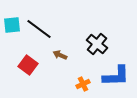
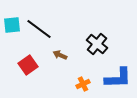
red square: rotated 18 degrees clockwise
blue L-shape: moved 2 px right, 2 px down
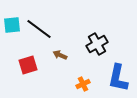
black cross: rotated 20 degrees clockwise
red square: rotated 18 degrees clockwise
blue L-shape: rotated 104 degrees clockwise
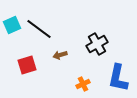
cyan square: rotated 18 degrees counterclockwise
brown arrow: rotated 40 degrees counterclockwise
red square: moved 1 px left
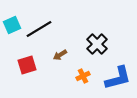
black line: rotated 68 degrees counterclockwise
black cross: rotated 15 degrees counterclockwise
brown arrow: rotated 16 degrees counterclockwise
blue L-shape: rotated 116 degrees counterclockwise
orange cross: moved 8 px up
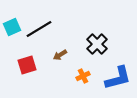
cyan square: moved 2 px down
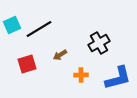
cyan square: moved 2 px up
black cross: moved 2 px right, 1 px up; rotated 15 degrees clockwise
red square: moved 1 px up
orange cross: moved 2 px left, 1 px up; rotated 24 degrees clockwise
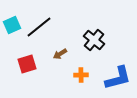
black line: moved 2 px up; rotated 8 degrees counterclockwise
black cross: moved 5 px left, 3 px up; rotated 20 degrees counterclockwise
brown arrow: moved 1 px up
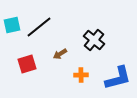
cyan square: rotated 12 degrees clockwise
